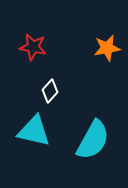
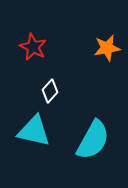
red star: rotated 16 degrees clockwise
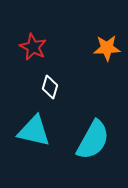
orange star: rotated 8 degrees clockwise
white diamond: moved 4 px up; rotated 25 degrees counterclockwise
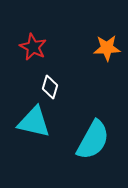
cyan triangle: moved 9 px up
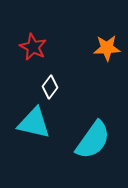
white diamond: rotated 20 degrees clockwise
cyan triangle: moved 1 px down
cyan semicircle: rotated 6 degrees clockwise
